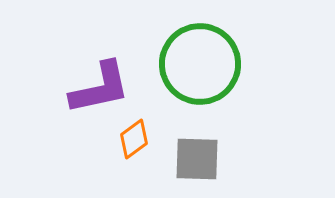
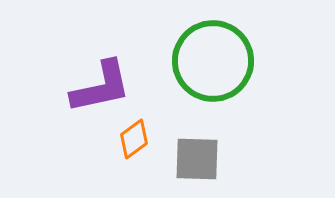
green circle: moved 13 px right, 3 px up
purple L-shape: moved 1 px right, 1 px up
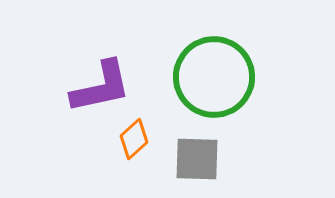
green circle: moved 1 px right, 16 px down
orange diamond: rotated 6 degrees counterclockwise
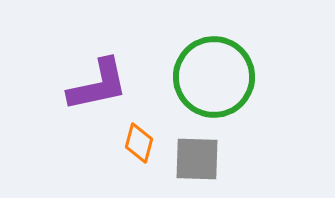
purple L-shape: moved 3 px left, 2 px up
orange diamond: moved 5 px right, 4 px down; rotated 33 degrees counterclockwise
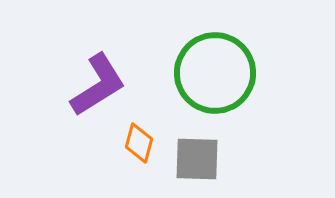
green circle: moved 1 px right, 4 px up
purple L-shape: rotated 20 degrees counterclockwise
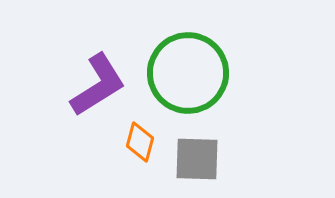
green circle: moved 27 px left
orange diamond: moved 1 px right, 1 px up
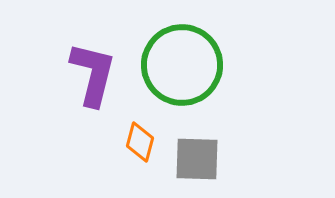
green circle: moved 6 px left, 8 px up
purple L-shape: moved 5 px left, 11 px up; rotated 44 degrees counterclockwise
